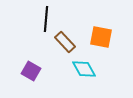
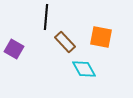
black line: moved 2 px up
purple square: moved 17 px left, 22 px up
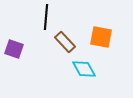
purple square: rotated 12 degrees counterclockwise
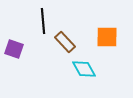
black line: moved 3 px left, 4 px down; rotated 10 degrees counterclockwise
orange square: moved 6 px right; rotated 10 degrees counterclockwise
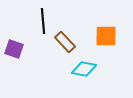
orange square: moved 1 px left, 1 px up
cyan diamond: rotated 50 degrees counterclockwise
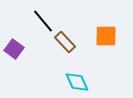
black line: rotated 35 degrees counterclockwise
purple square: rotated 18 degrees clockwise
cyan diamond: moved 7 px left, 13 px down; rotated 55 degrees clockwise
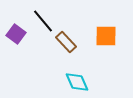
brown rectangle: moved 1 px right
purple square: moved 2 px right, 15 px up
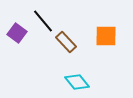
purple square: moved 1 px right, 1 px up
cyan diamond: rotated 15 degrees counterclockwise
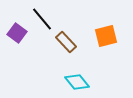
black line: moved 1 px left, 2 px up
orange square: rotated 15 degrees counterclockwise
